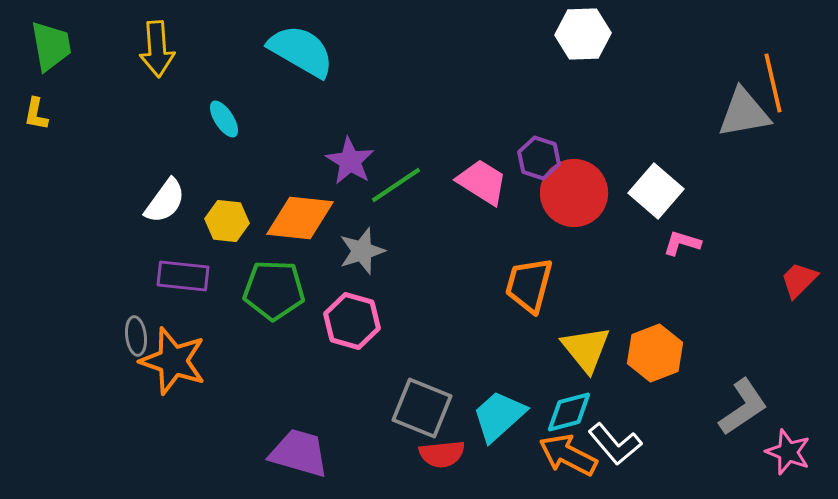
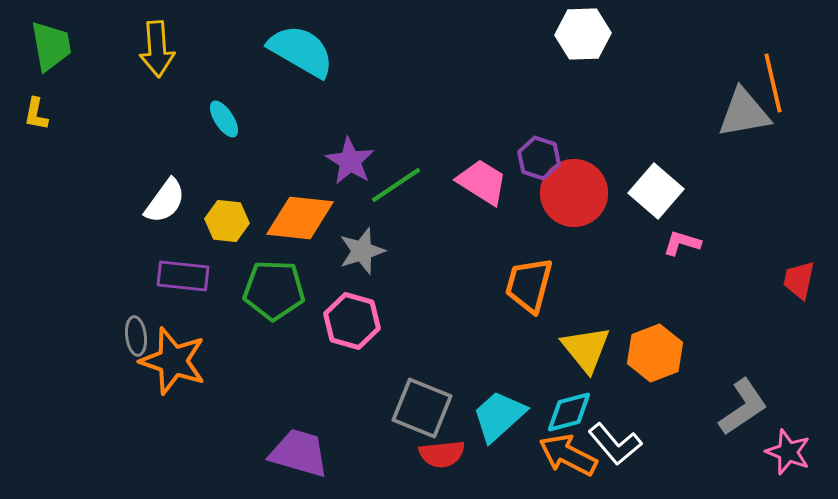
red trapezoid: rotated 33 degrees counterclockwise
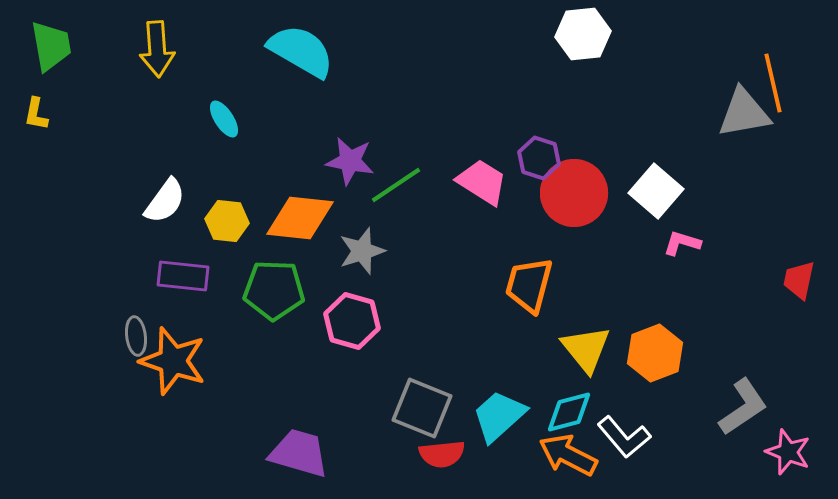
white hexagon: rotated 4 degrees counterclockwise
purple star: rotated 21 degrees counterclockwise
white L-shape: moved 9 px right, 7 px up
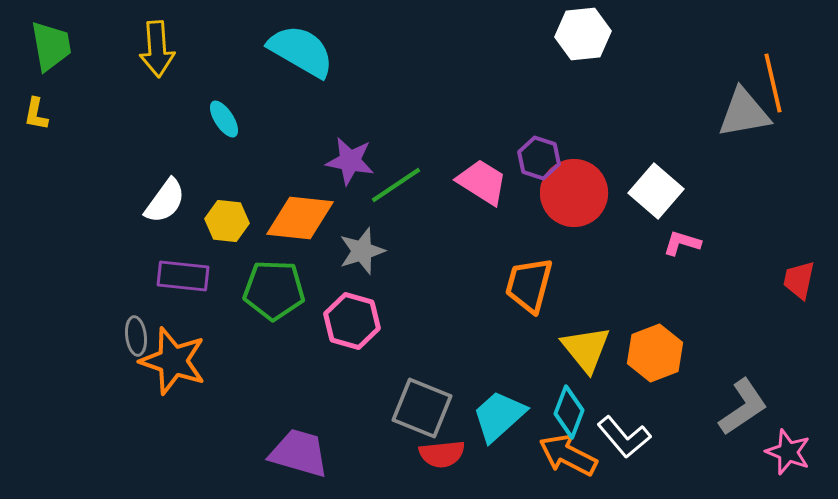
cyan diamond: rotated 54 degrees counterclockwise
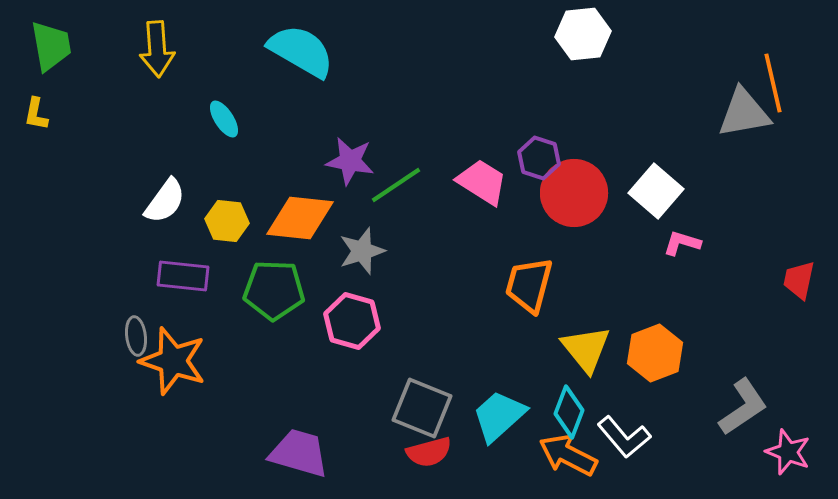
red semicircle: moved 13 px left, 2 px up; rotated 9 degrees counterclockwise
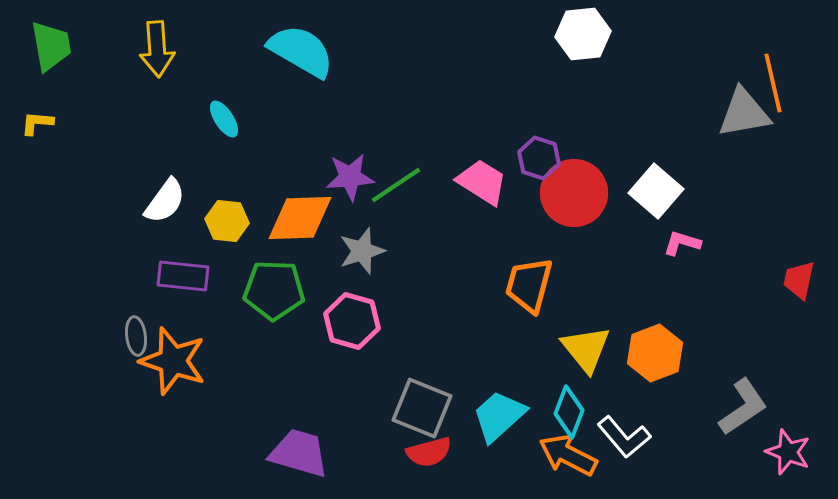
yellow L-shape: moved 1 px right, 9 px down; rotated 84 degrees clockwise
purple star: moved 16 px down; rotated 15 degrees counterclockwise
orange diamond: rotated 8 degrees counterclockwise
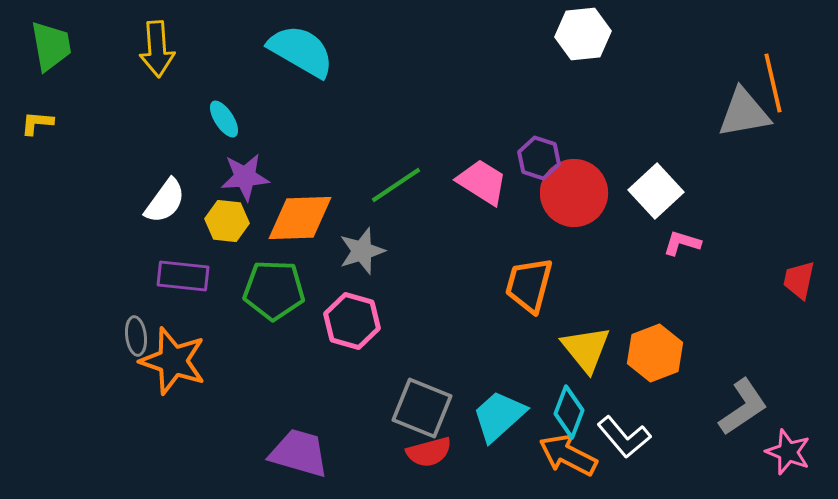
purple star: moved 105 px left
white square: rotated 6 degrees clockwise
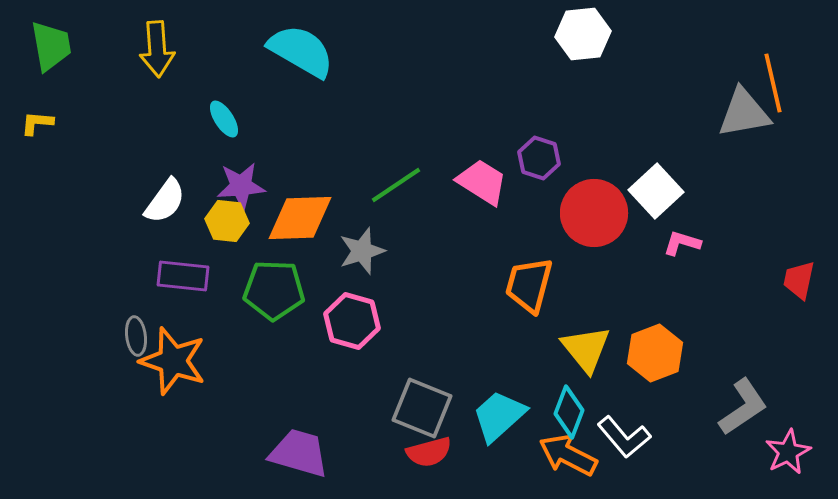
purple star: moved 4 px left, 9 px down
red circle: moved 20 px right, 20 px down
pink star: rotated 24 degrees clockwise
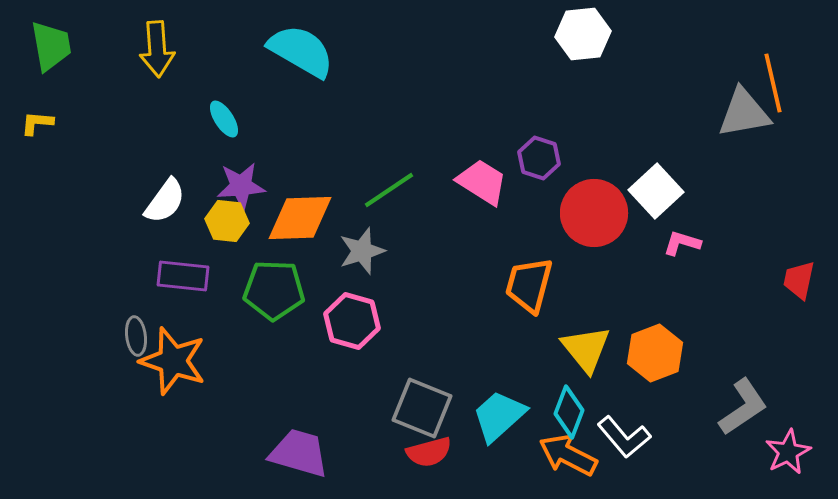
green line: moved 7 px left, 5 px down
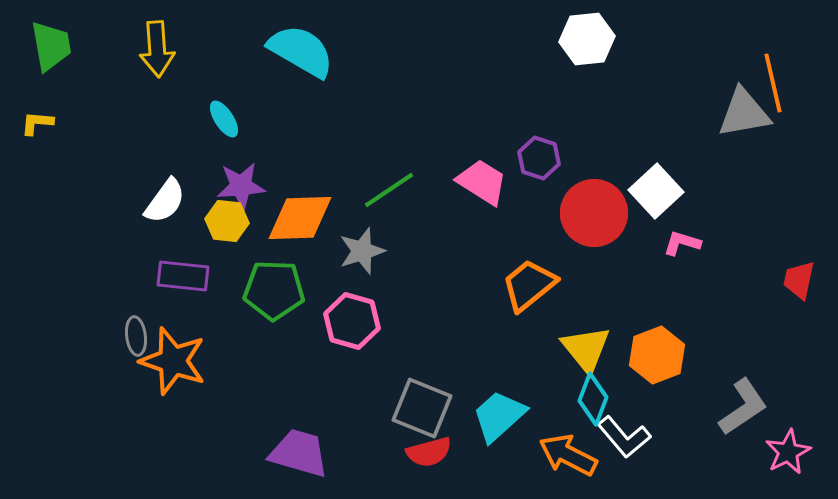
white hexagon: moved 4 px right, 5 px down
orange trapezoid: rotated 36 degrees clockwise
orange hexagon: moved 2 px right, 2 px down
cyan diamond: moved 24 px right, 13 px up
